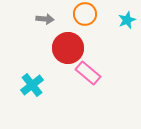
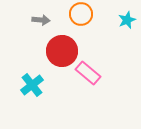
orange circle: moved 4 px left
gray arrow: moved 4 px left, 1 px down
red circle: moved 6 px left, 3 px down
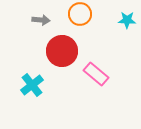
orange circle: moved 1 px left
cyan star: rotated 24 degrees clockwise
pink rectangle: moved 8 px right, 1 px down
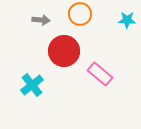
red circle: moved 2 px right
pink rectangle: moved 4 px right
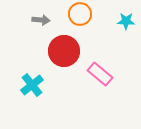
cyan star: moved 1 px left, 1 px down
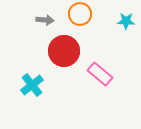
gray arrow: moved 4 px right
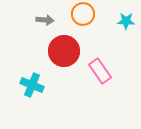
orange circle: moved 3 px right
pink rectangle: moved 3 px up; rotated 15 degrees clockwise
cyan cross: rotated 30 degrees counterclockwise
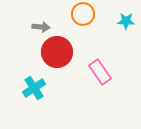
gray arrow: moved 4 px left, 7 px down
red circle: moved 7 px left, 1 px down
pink rectangle: moved 1 px down
cyan cross: moved 2 px right, 3 px down; rotated 35 degrees clockwise
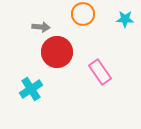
cyan star: moved 1 px left, 2 px up
cyan cross: moved 3 px left, 1 px down
